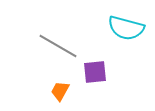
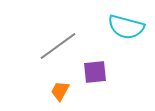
cyan semicircle: moved 1 px up
gray line: rotated 66 degrees counterclockwise
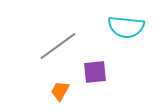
cyan semicircle: rotated 9 degrees counterclockwise
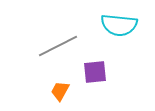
cyan semicircle: moved 7 px left, 2 px up
gray line: rotated 9 degrees clockwise
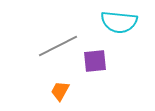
cyan semicircle: moved 3 px up
purple square: moved 11 px up
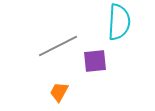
cyan semicircle: rotated 93 degrees counterclockwise
orange trapezoid: moved 1 px left, 1 px down
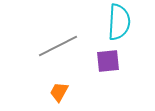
purple square: moved 13 px right
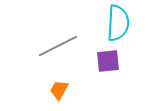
cyan semicircle: moved 1 px left, 1 px down
orange trapezoid: moved 2 px up
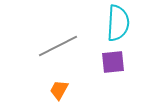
purple square: moved 5 px right, 1 px down
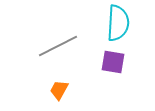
purple square: rotated 15 degrees clockwise
